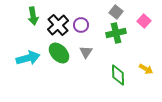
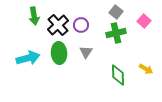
green arrow: moved 1 px right
green ellipse: rotated 40 degrees clockwise
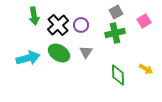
gray square: rotated 24 degrees clockwise
pink square: rotated 16 degrees clockwise
green cross: moved 1 px left
green ellipse: rotated 55 degrees counterclockwise
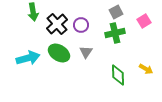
green arrow: moved 1 px left, 4 px up
black cross: moved 1 px left, 1 px up
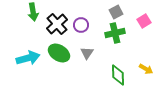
gray triangle: moved 1 px right, 1 px down
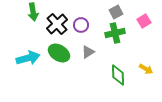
gray triangle: moved 1 px right, 1 px up; rotated 24 degrees clockwise
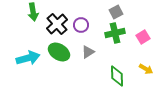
pink square: moved 1 px left, 16 px down
green ellipse: moved 1 px up
green diamond: moved 1 px left, 1 px down
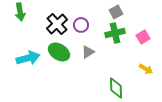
green arrow: moved 13 px left
green diamond: moved 1 px left, 12 px down
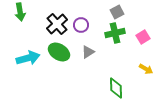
gray square: moved 1 px right
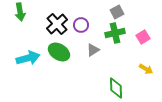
gray triangle: moved 5 px right, 2 px up
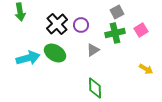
pink square: moved 2 px left, 7 px up
green ellipse: moved 4 px left, 1 px down
green diamond: moved 21 px left
